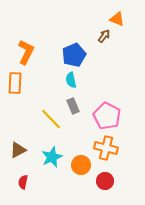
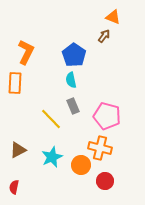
orange triangle: moved 4 px left, 2 px up
blue pentagon: rotated 15 degrees counterclockwise
pink pentagon: rotated 12 degrees counterclockwise
orange cross: moved 6 px left
red semicircle: moved 9 px left, 5 px down
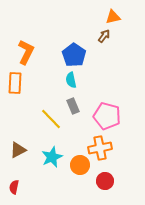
orange triangle: rotated 35 degrees counterclockwise
orange cross: rotated 25 degrees counterclockwise
orange circle: moved 1 px left
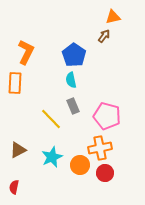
red circle: moved 8 px up
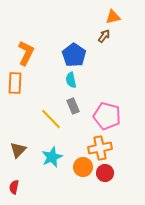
orange L-shape: moved 1 px down
brown triangle: rotated 18 degrees counterclockwise
orange circle: moved 3 px right, 2 px down
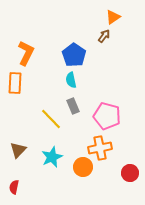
orange triangle: rotated 21 degrees counterclockwise
red circle: moved 25 px right
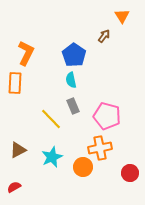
orange triangle: moved 9 px right, 1 px up; rotated 28 degrees counterclockwise
brown triangle: rotated 18 degrees clockwise
red semicircle: rotated 48 degrees clockwise
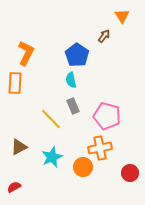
blue pentagon: moved 3 px right
brown triangle: moved 1 px right, 3 px up
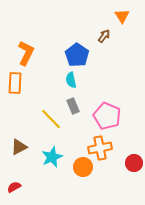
pink pentagon: rotated 8 degrees clockwise
red circle: moved 4 px right, 10 px up
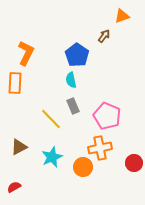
orange triangle: rotated 42 degrees clockwise
